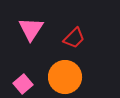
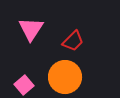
red trapezoid: moved 1 px left, 3 px down
pink square: moved 1 px right, 1 px down
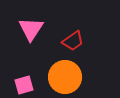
red trapezoid: rotated 10 degrees clockwise
pink square: rotated 24 degrees clockwise
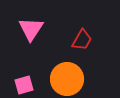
red trapezoid: moved 9 px right, 1 px up; rotated 25 degrees counterclockwise
orange circle: moved 2 px right, 2 px down
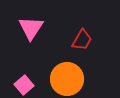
pink triangle: moved 1 px up
pink square: rotated 24 degrees counterclockwise
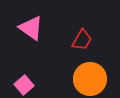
pink triangle: rotated 28 degrees counterclockwise
orange circle: moved 23 px right
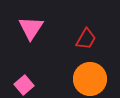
pink triangle: rotated 28 degrees clockwise
red trapezoid: moved 4 px right, 1 px up
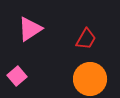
pink triangle: moved 1 px left, 1 px down; rotated 24 degrees clockwise
pink square: moved 7 px left, 9 px up
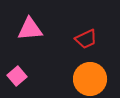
pink triangle: rotated 28 degrees clockwise
red trapezoid: rotated 35 degrees clockwise
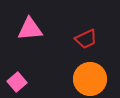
pink square: moved 6 px down
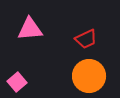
orange circle: moved 1 px left, 3 px up
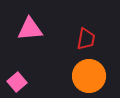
red trapezoid: rotated 55 degrees counterclockwise
